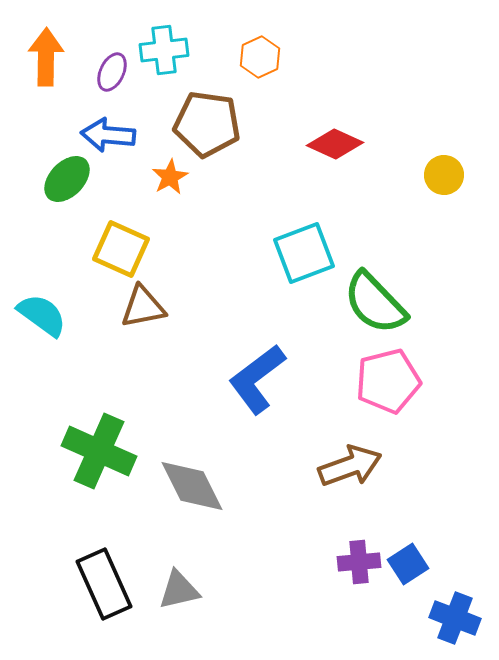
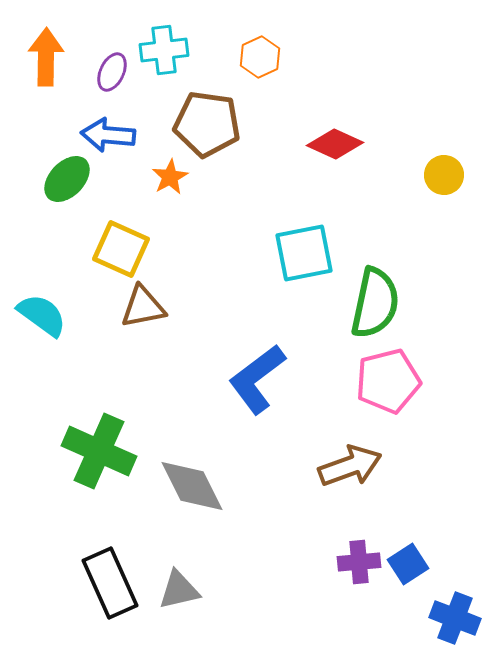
cyan square: rotated 10 degrees clockwise
green semicircle: rotated 124 degrees counterclockwise
black rectangle: moved 6 px right, 1 px up
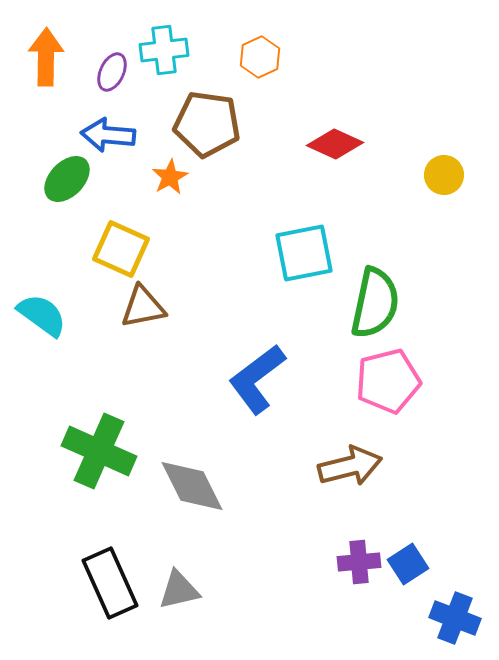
brown arrow: rotated 6 degrees clockwise
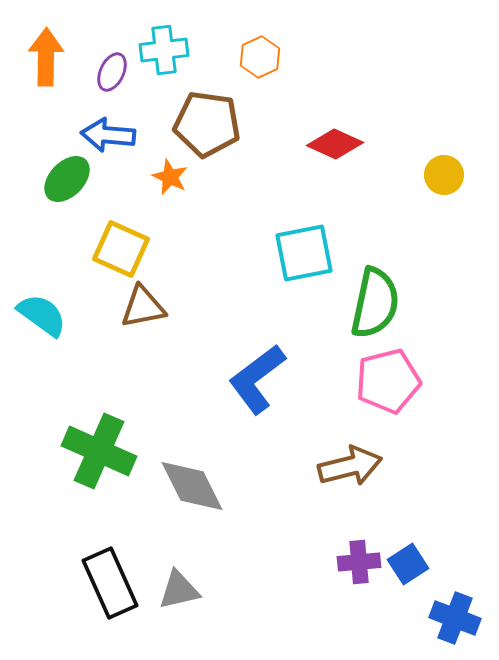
orange star: rotated 18 degrees counterclockwise
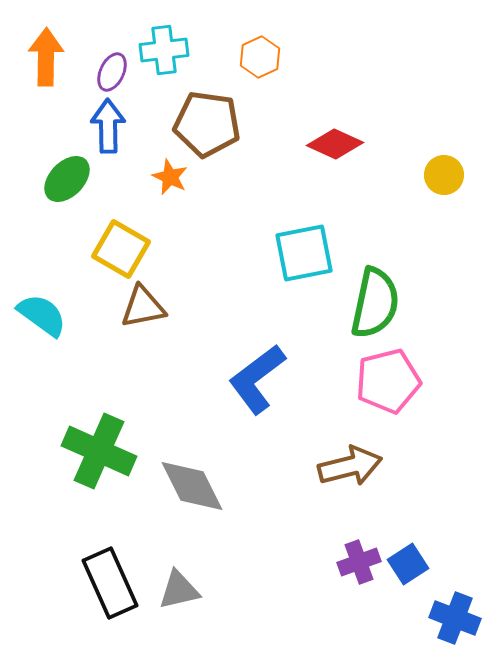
blue arrow: moved 9 px up; rotated 84 degrees clockwise
yellow square: rotated 6 degrees clockwise
purple cross: rotated 15 degrees counterclockwise
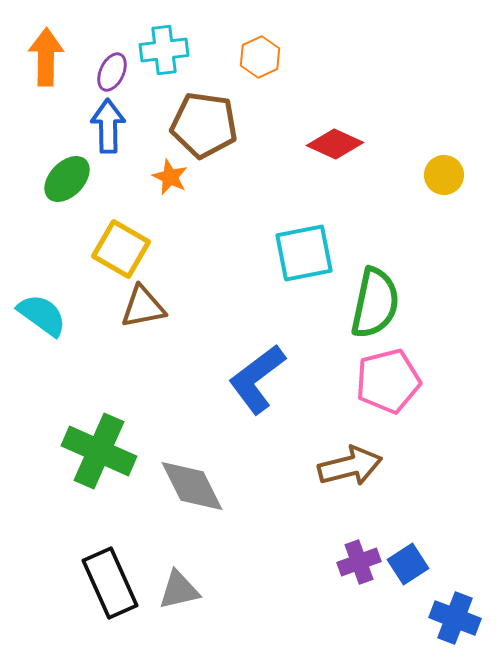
brown pentagon: moved 3 px left, 1 px down
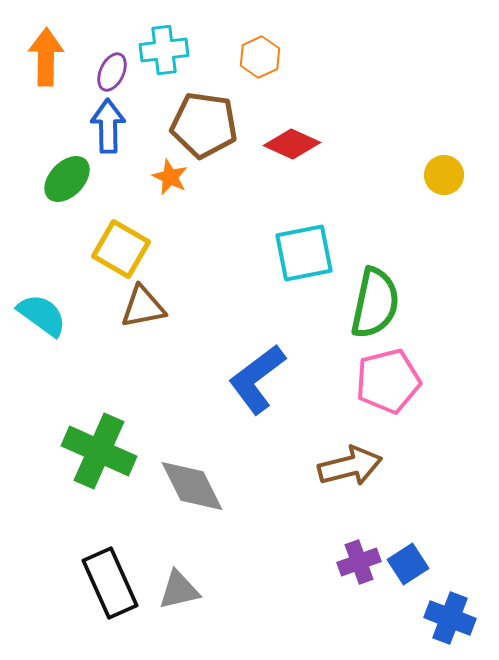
red diamond: moved 43 px left
blue cross: moved 5 px left
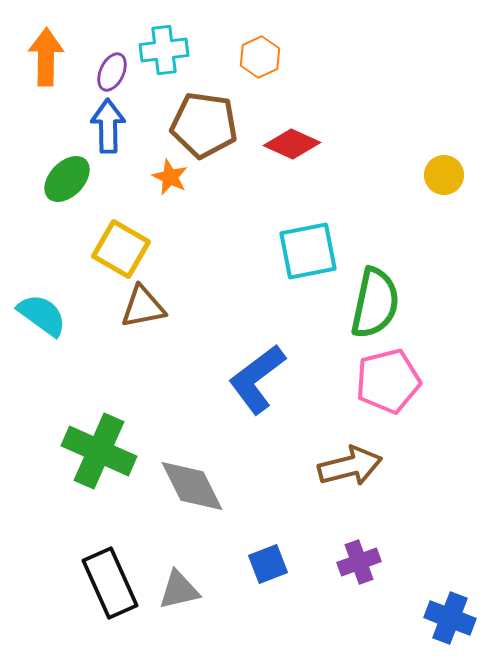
cyan square: moved 4 px right, 2 px up
blue square: moved 140 px left; rotated 12 degrees clockwise
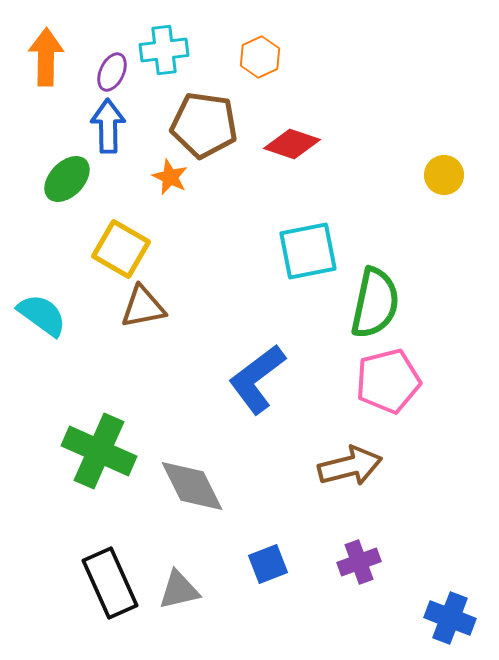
red diamond: rotated 6 degrees counterclockwise
